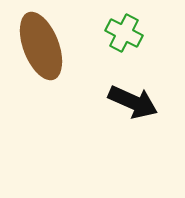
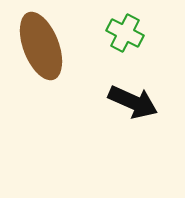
green cross: moved 1 px right
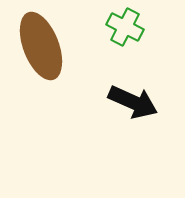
green cross: moved 6 px up
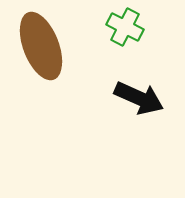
black arrow: moved 6 px right, 4 px up
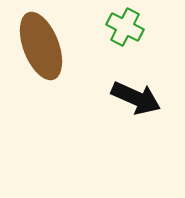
black arrow: moved 3 px left
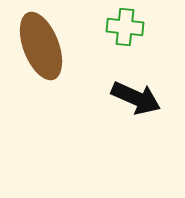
green cross: rotated 21 degrees counterclockwise
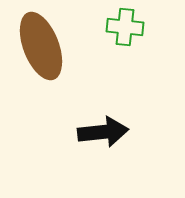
black arrow: moved 33 px left, 34 px down; rotated 30 degrees counterclockwise
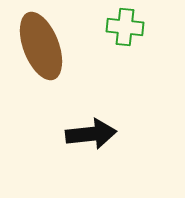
black arrow: moved 12 px left, 2 px down
